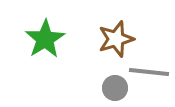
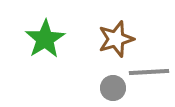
gray line: rotated 9 degrees counterclockwise
gray circle: moved 2 px left
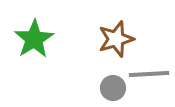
green star: moved 11 px left
gray line: moved 2 px down
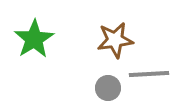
brown star: moved 1 px left, 1 px down; rotated 9 degrees clockwise
gray circle: moved 5 px left
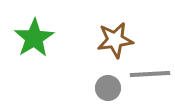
green star: moved 1 px up
gray line: moved 1 px right
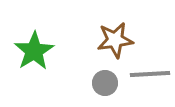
green star: moved 13 px down
gray circle: moved 3 px left, 5 px up
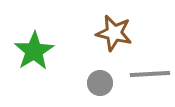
brown star: moved 1 px left, 7 px up; rotated 21 degrees clockwise
gray circle: moved 5 px left
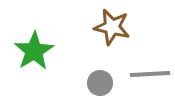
brown star: moved 2 px left, 6 px up
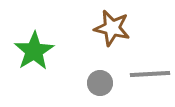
brown star: moved 1 px down
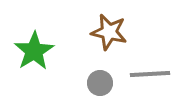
brown star: moved 3 px left, 4 px down
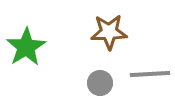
brown star: rotated 15 degrees counterclockwise
green star: moved 8 px left, 4 px up
